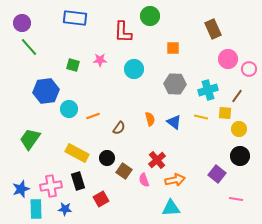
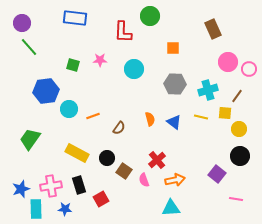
pink circle at (228, 59): moved 3 px down
black rectangle at (78, 181): moved 1 px right, 4 px down
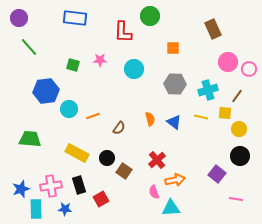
purple circle at (22, 23): moved 3 px left, 5 px up
green trapezoid at (30, 139): rotated 60 degrees clockwise
pink semicircle at (144, 180): moved 10 px right, 12 px down
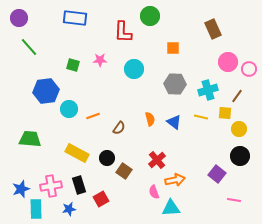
pink line at (236, 199): moved 2 px left, 1 px down
blue star at (65, 209): moved 4 px right; rotated 16 degrees counterclockwise
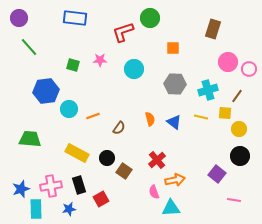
green circle at (150, 16): moved 2 px down
brown rectangle at (213, 29): rotated 42 degrees clockwise
red L-shape at (123, 32): rotated 70 degrees clockwise
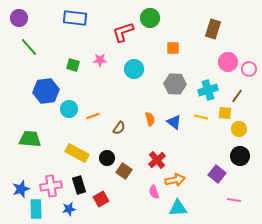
cyan triangle at (171, 208): moved 7 px right
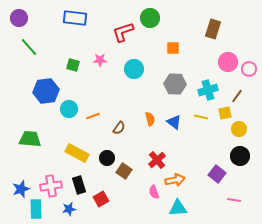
yellow square at (225, 113): rotated 16 degrees counterclockwise
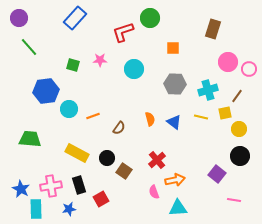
blue rectangle at (75, 18): rotated 55 degrees counterclockwise
blue star at (21, 189): rotated 24 degrees counterclockwise
